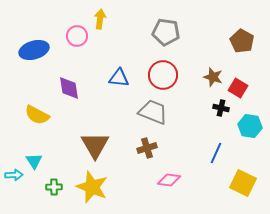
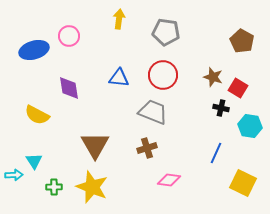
yellow arrow: moved 19 px right
pink circle: moved 8 px left
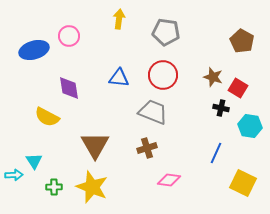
yellow semicircle: moved 10 px right, 2 px down
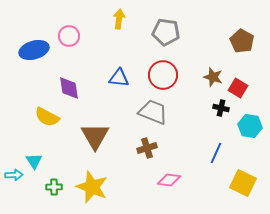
brown triangle: moved 9 px up
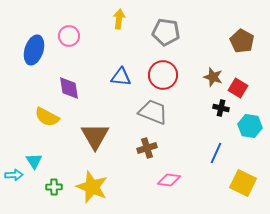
blue ellipse: rotated 56 degrees counterclockwise
blue triangle: moved 2 px right, 1 px up
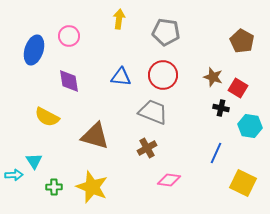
purple diamond: moved 7 px up
brown triangle: rotated 44 degrees counterclockwise
brown cross: rotated 12 degrees counterclockwise
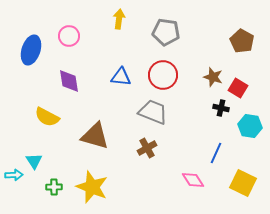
blue ellipse: moved 3 px left
pink diamond: moved 24 px right; rotated 50 degrees clockwise
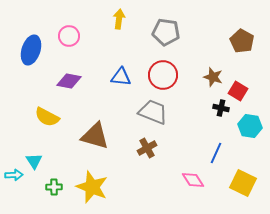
purple diamond: rotated 70 degrees counterclockwise
red square: moved 3 px down
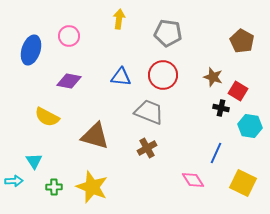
gray pentagon: moved 2 px right, 1 px down
gray trapezoid: moved 4 px left
cyan arrow: moved 6 px down
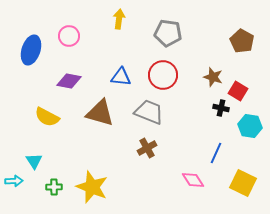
brown triangle: moved 5 px right, 23 px up
